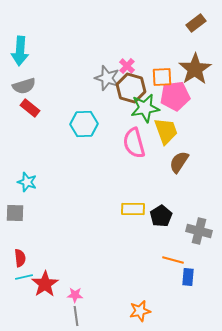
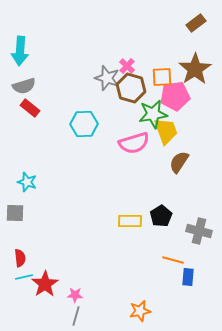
green star: moved 8 px right, 6 px down
pink semicircle: rotated 92 degrees counterclockwise
yellow rectangle: moved 3 px left, 12 px down
gray line: rotated 24 degrees clockwise
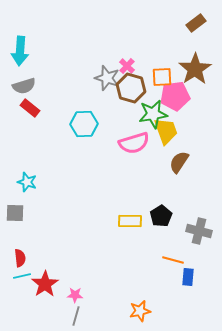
cyan line: moved 2 px left, 1 px up
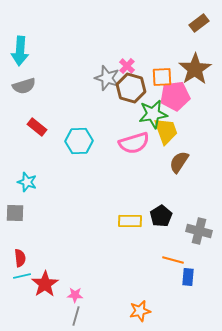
brown rectangle: moved 3 px right
red rectangle: moved 7 px right, 19 px down
cyan hexagon: moved 5 px left, 17 px down
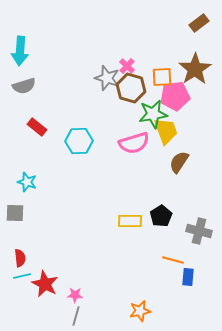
red star: rotated 12 degrees counterclockwise
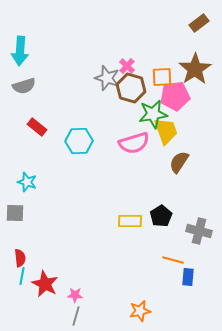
cyan line: rotated 66 degrees counterclockwise
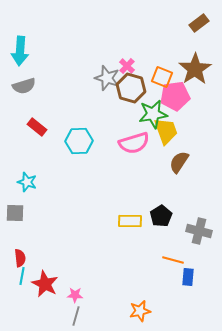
orange square: rotated 25 degrees clockwise
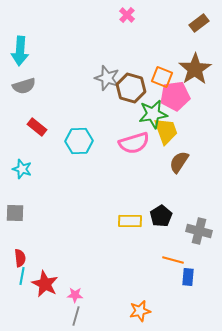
pink cross: moved 51 px up
cyan star: moved 5 px left, 13 px up
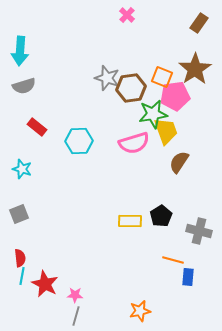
brown rectangle: rotated 18 degrees counterclockwise
brown hexagon: rotated 24 degrees counterclockwise
gray square: moved 4 px right, 1 px down; rotated 24 degrees counterclockwise
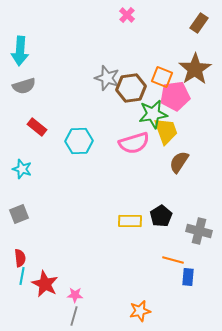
gray line: moved 2 px left
